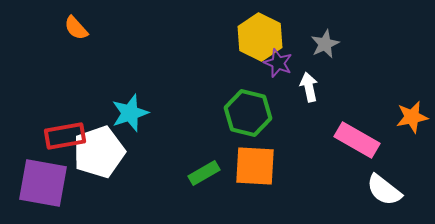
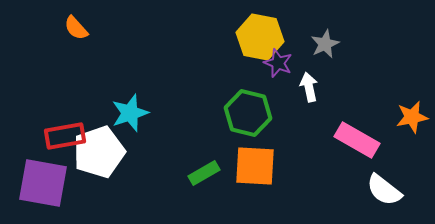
yellow hexagon: rotated 15 degrees counterclockwise
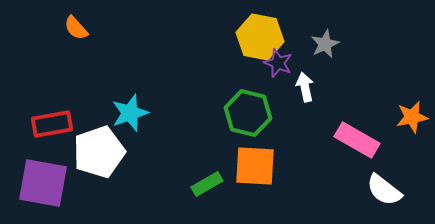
white arrow: moved 4 px left
red rectangle: moved 13 px left, 12 px up
green rectangle: moved 3 px right, 11 px down
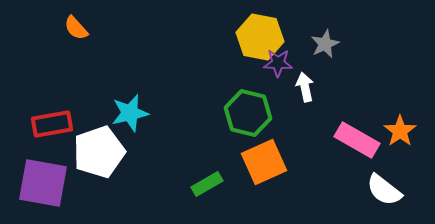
purple star: rotated 20 degrees counterclockwise
cyan star: rotated 6 degrees clockwise
orange star: moved 12 px left, 14 px down; rotated 24 degrees counterclockwise
orange square: moved 9 px right, 4 px up; rotated 27 degrees counterclockwise
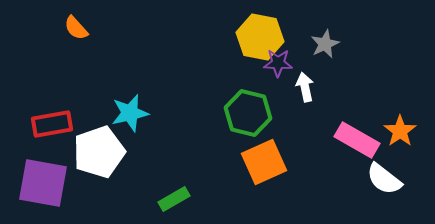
green rectangle: moved 33 px left, 15 px down
white semicircle: moved 11 px up
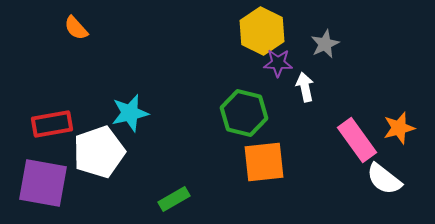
yellow hexagon: moved 2 px right, 6 px up; rotated 15 degrees clockwise
green hexagon: moved 4 px left
orange star: moved 1 px left, 3 px up; rotated 20 degrees clockwise
pink rectangle: rotated 24 degrees clockwise
orange square: rotated 18 degrees clockwise
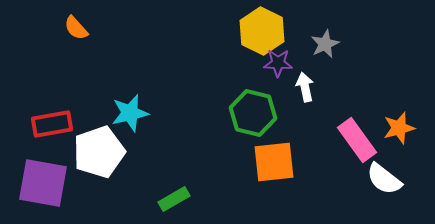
green hexagon: moved 9 px right
orange square: moved 10 px right
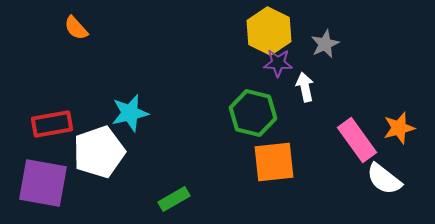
yellow hexagon: moved 7 px right
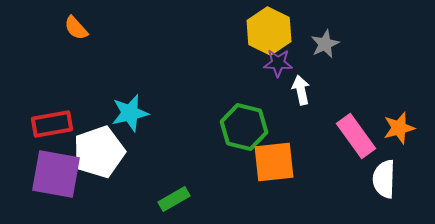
white arrow: moved 4 px left, 3 px down
green hexagon: moved 9 px left, 14 px down
pink rectangle: moved 1 px left, 4 px up
white semicircle: rotated 54 degrees clockwise
purple square: moved 13 px right, 9 px up
